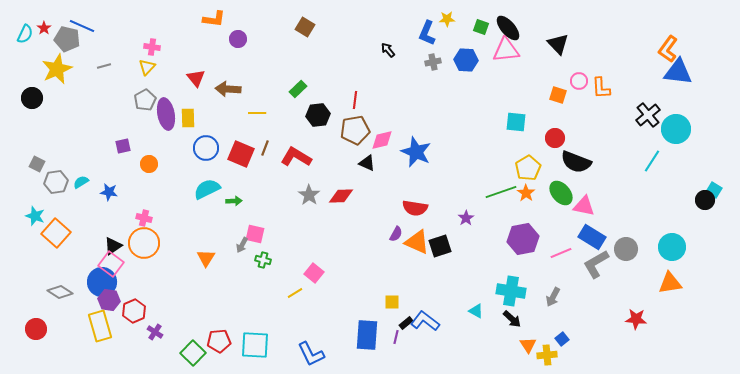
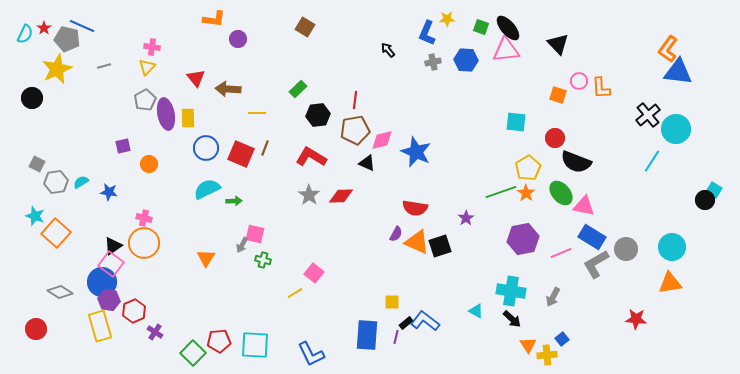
red L-shape at (296, 157): moved 15 px right
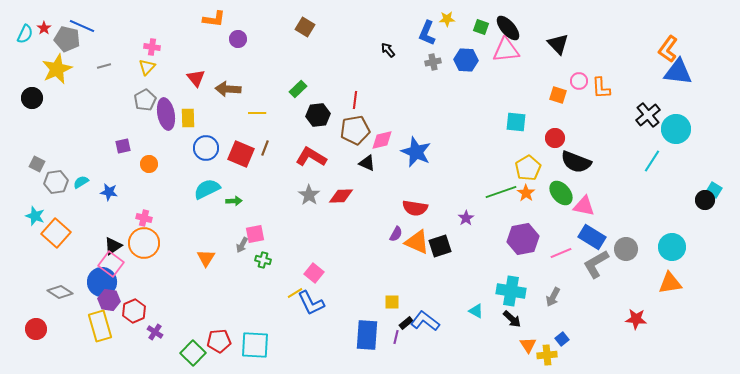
pink square at (255, 234): rotated 24 degrees counterclockwise
blue L-shape at (311, 354): moved 51 px up
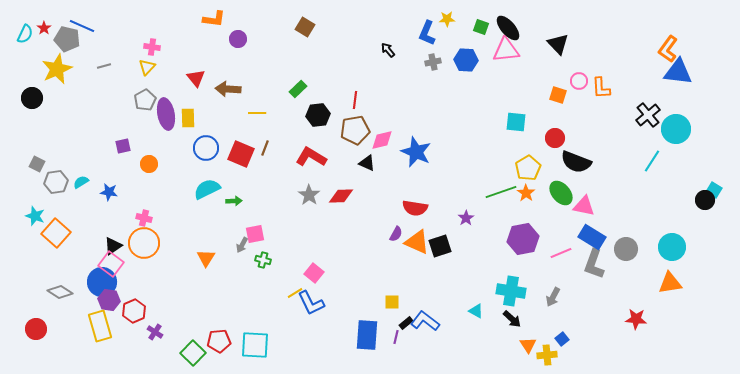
gray L-shape at (596, 264): moved 2 px left; rotated 40 degrees counterclockwise
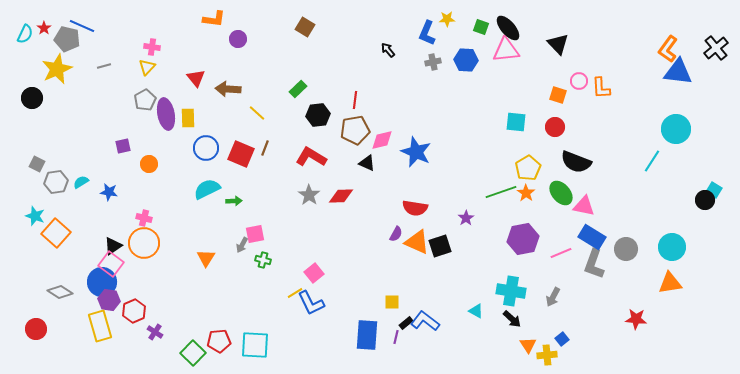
yellow line at (257, 113): rotated 42 degrees clockwise
black cross at (648, 115): moved 68 px right, 67 px up
red circle at (555, 138): moved 11 px up
pink square at (314, 273): rotated 12 degrees clockwise
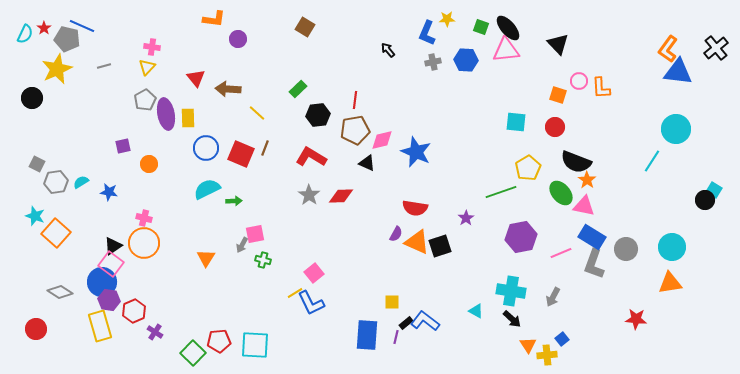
orange star at (526, 193): moved 61 px right, 13 px up
purple hexagon at (523, 239): moved 2 px left, 2 px up
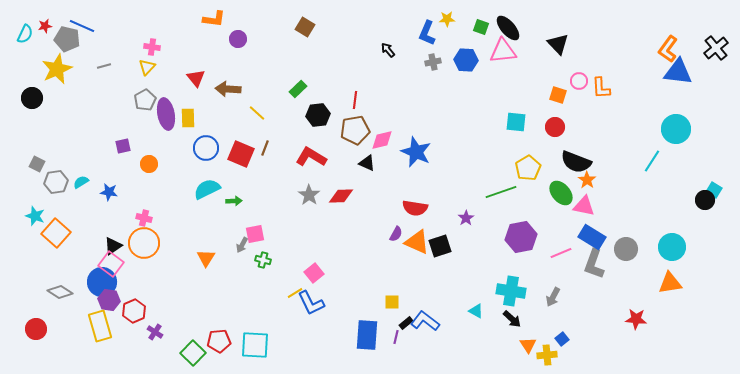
red star at (44, 28): moved 1 px right, 2 px up; rotated 24 degrees clockwise
pink triangle at (506, 50): moved 3 px left, 1 px down
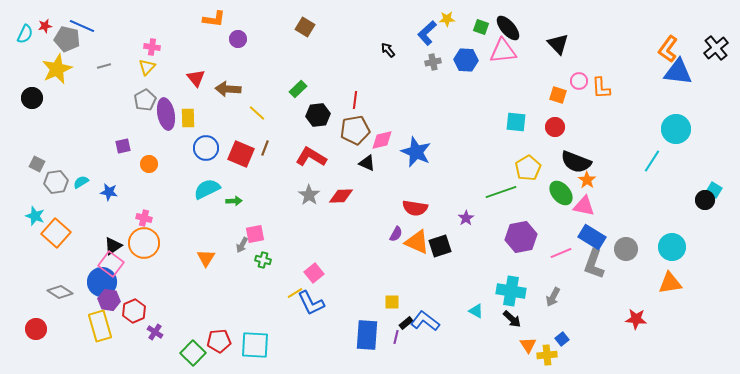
blue L-shape at (427, 33): rotated 25 degrees clockwise
